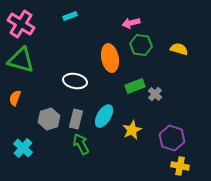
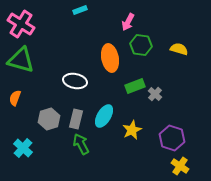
cyan rectangle: moved 10 px right, 6 px up
pink arrow: moved 3 px left, 1 px up; rotated 48 degrees counterclockwise
yellow cross: rotated 24 degrees clockwise
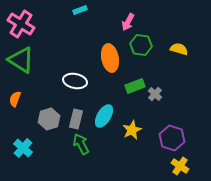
green triangle: rotated 16 degrees clockwise
orange semicircle: moved 1 px down
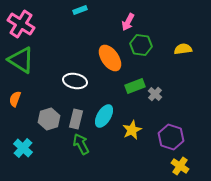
yellow semicircle: moved 4 px right; rotated 24 degrees counterclockwise
orange ellipse: rotated 24 degrees counterclockwise
purple hexagon: moved 1 px left, 1 px up
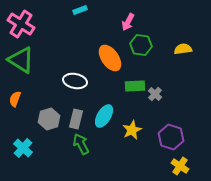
green rectangle: rotated 18 degrees clockwise
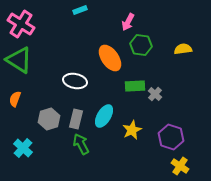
green triangle: moved 2 px left
